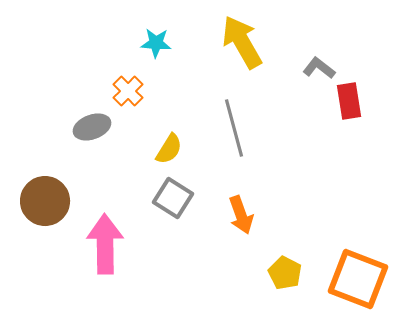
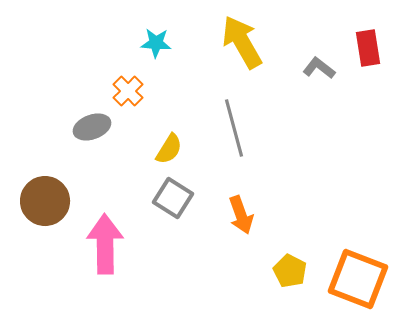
red rectangle: moved 19 px right, 53 px up
yellow pentagon: moved 5 px right, 2 px up
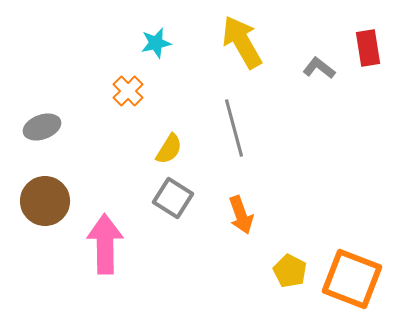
cyan star: rotated 16 degrees counterclockwise
gray ellipse: moved 50 px left
orange square: moved 6 px left
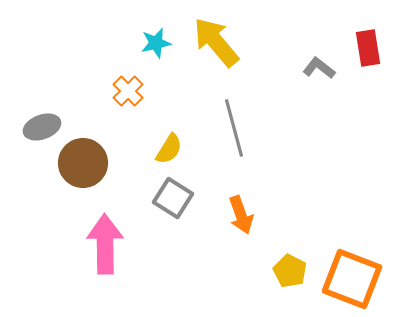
yellow arrow: moved 26 px left; rotated 10 degrees counterclockwise
brown circle: moved 38 px right, 38 px up
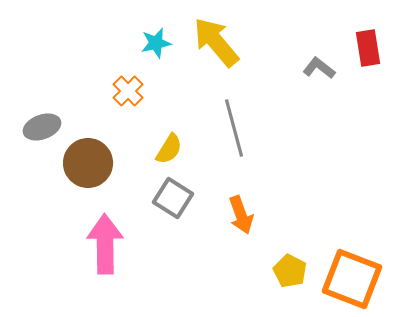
brown circle: moved 5 px right
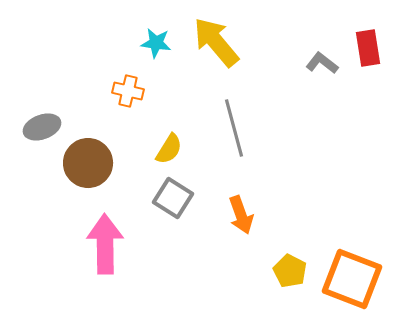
cyan star: rotated 20 degrees clockwise
gray L-shape: moved 3 px right, 5 px up
orange cross: rotated 32 degrees counterclockwise
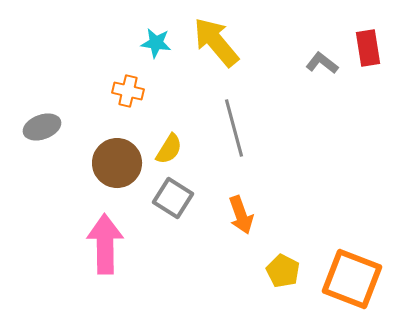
brown circle: moved 29 px right
yellow pentagon: moved 7 px left
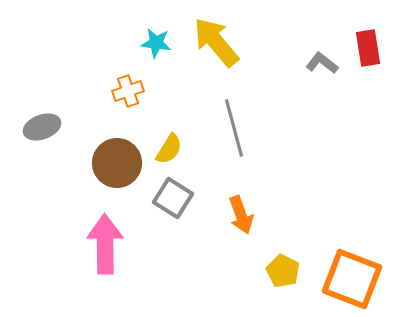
orange cross: rotated 32 degrees counterclockwise
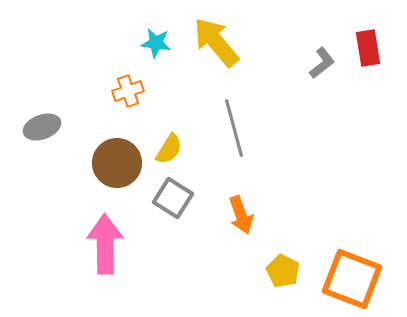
gray L-shape: rotated 104 degrees clockwise
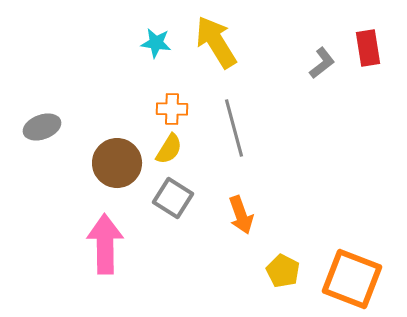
yellow arrow: rotated 8 degrees clockwise
orange cross: moved 44 px right, 18 px down; rotated 20 degrees clockwise
